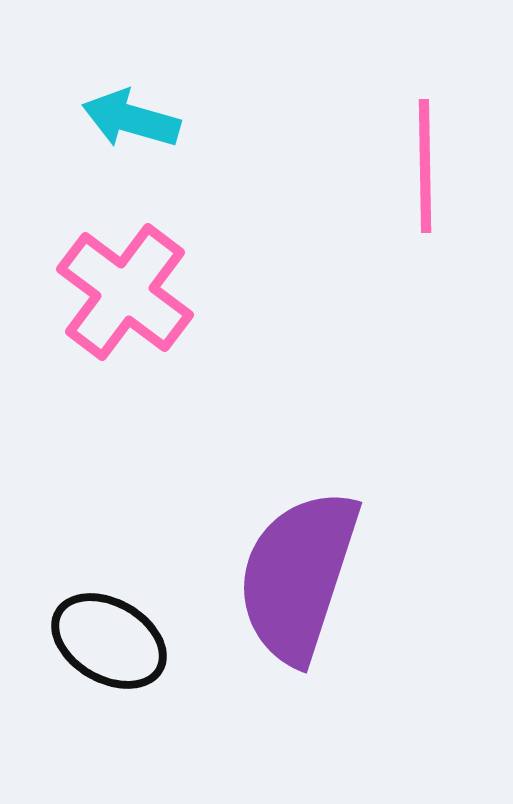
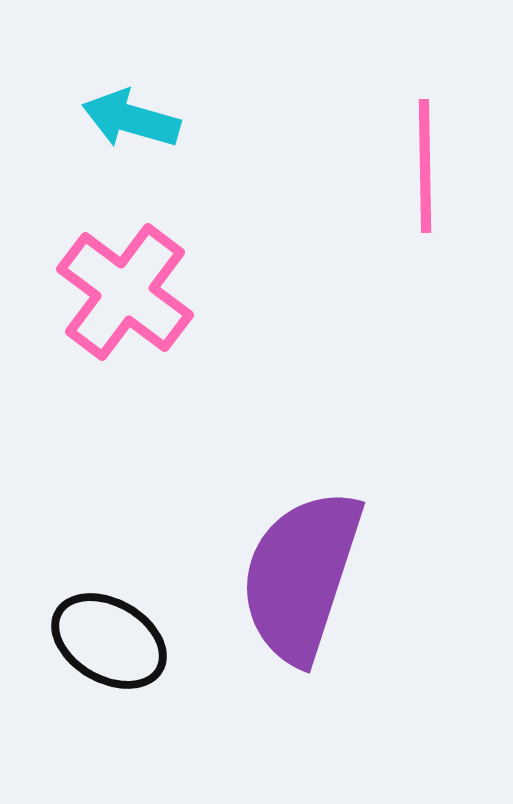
purple semicircle: moved 3 px right
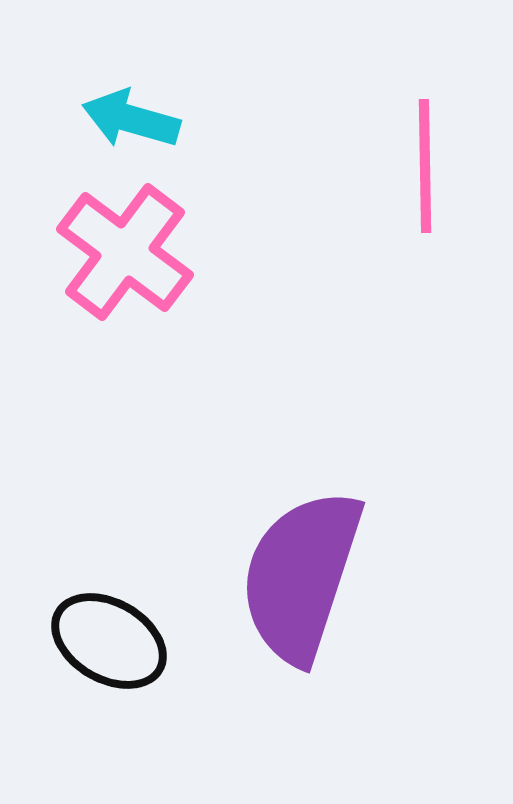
pink cross: moved 40 px up
